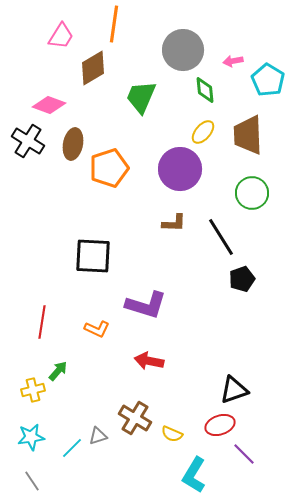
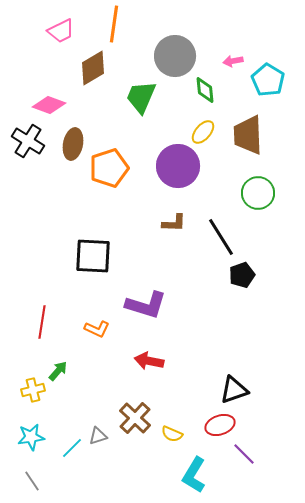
pink trapezoid: moved 5 px up; rotated 32 degrees clockwise
gray circle: moved 8 px left, 6 px down
purple circle: moved 2 px left, 3 px up
green circle: moved 6 px right
black pentagon: moved 4 px up
brown cross: rotated 12 degrees clockwise
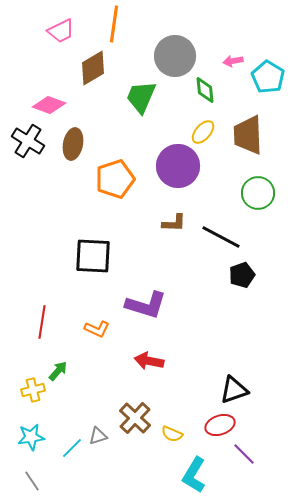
cyan pentagon: moved 3 px up
orange pentagon: moved 6 px right, 11 px down
black line: rotated 30 degrees counterclockwise
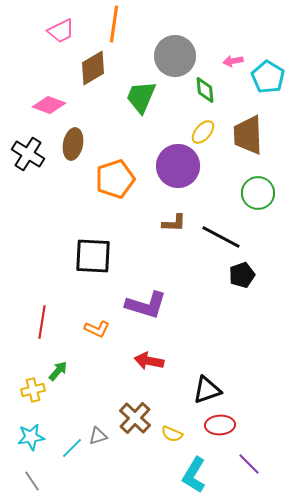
black cross: moved 13 px down
black triangle: moved 27 px left
red ellipse: rotated 16 degrees clockwise
purple line: moved 5 px right, 10 px down
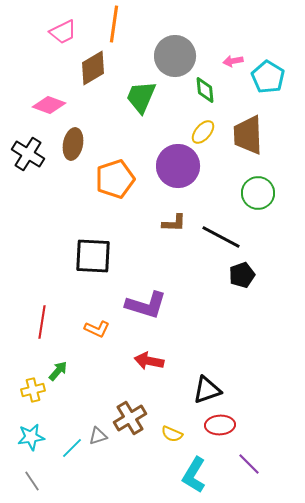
pink trapezoid: moved 2 px right, 1 px down
brown cross: moved 5 px left; rotated 16 degrees clockwise
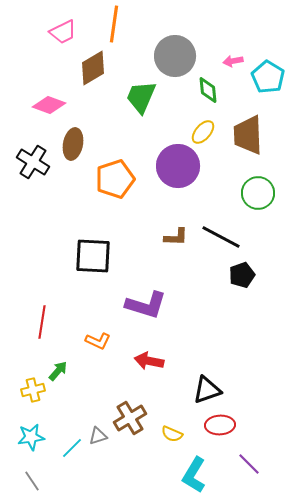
green diamond: moved 3 px right
black cross: moved 5 px right, 8 px down
brown L-shape: moved 2 px right, 14 px down
orange L-shape: moved 1 px right, 12 px down
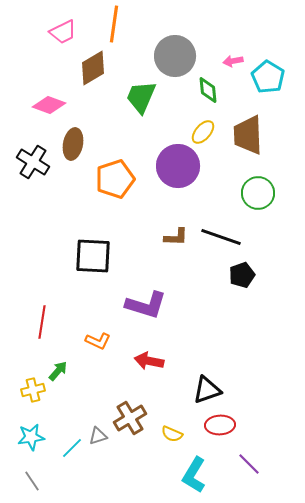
black line: rotated 9 degrees counterclockwise
